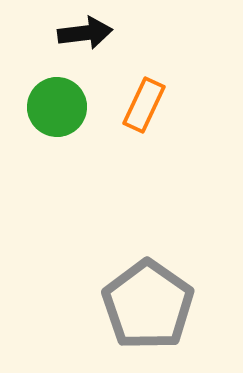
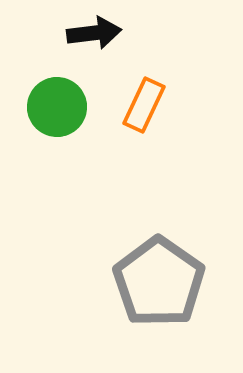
black arrow: moved 9 px right
gray pentagon: moved 11 px right, 23 px up
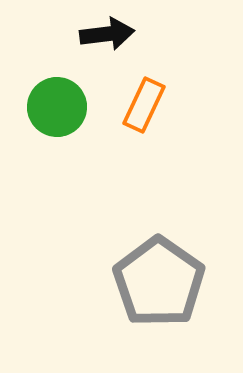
black arrow: moved 13 px right, 1 px down
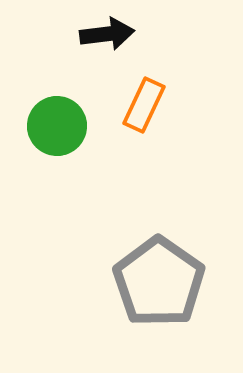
green circle: moved 19 px down
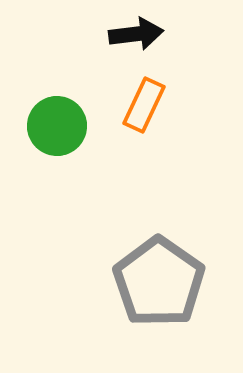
black arrow: moved 29 px right
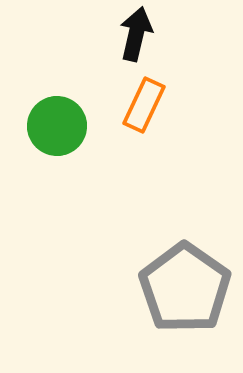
black arrow: rotated 70 degrees counterclockwise
gray pentagon: moved 26 px right, 6 px down
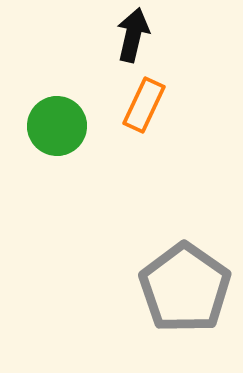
black arrow: moved 3 px left, 1 px down
